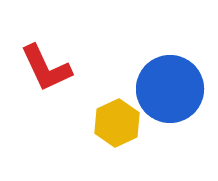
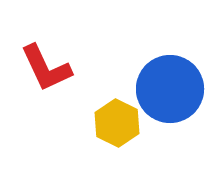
yellow hexagon: rotated 9 degrees counterclockwise
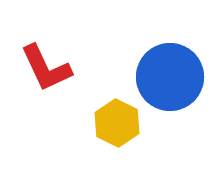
blue circle: moved 12 px up
